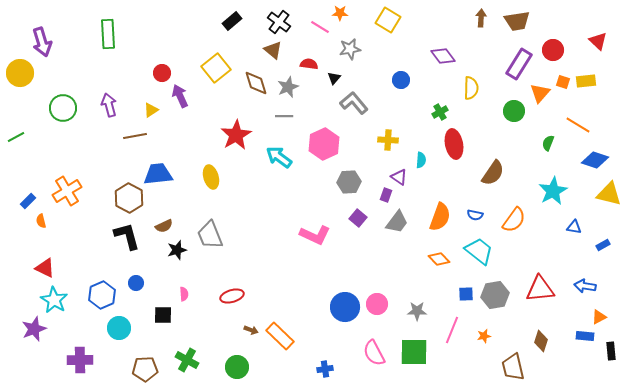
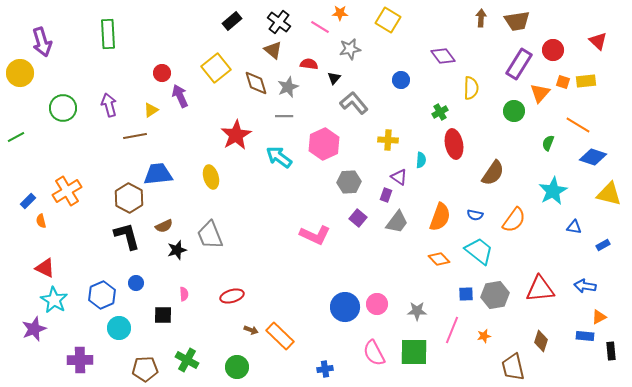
blue diamond at (595, 160): moved 2 px left, 3 px up
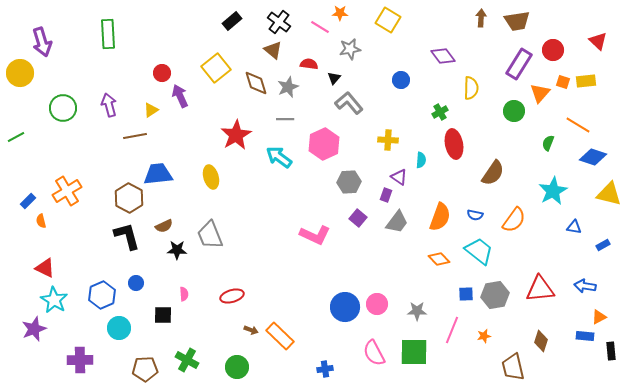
gray L-shape at (354, 103): moved 5 px left
gray line at (284, 116): moved 1 px right, 3 px down
black star at (177, 250): rotated 18 degrees clockwise
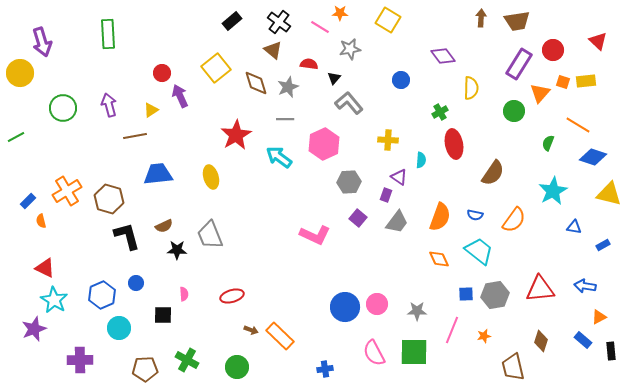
brown hexagon at (129, 198): moved 20 px left, 1 px down; rotated 12 degrees counterclockwise
orange diamond at (439, 259): rotated 20 degrees clockwise
blue rectangle at (585, 336): moved 2 px left, 4 px down; rotated 36 degrees clockwise
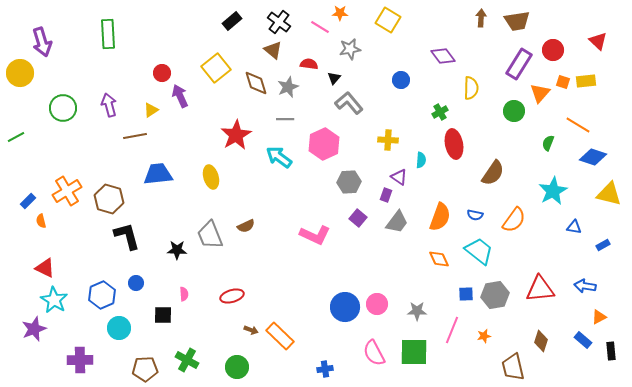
brown semicircle at (164, 226): moved 82 px right
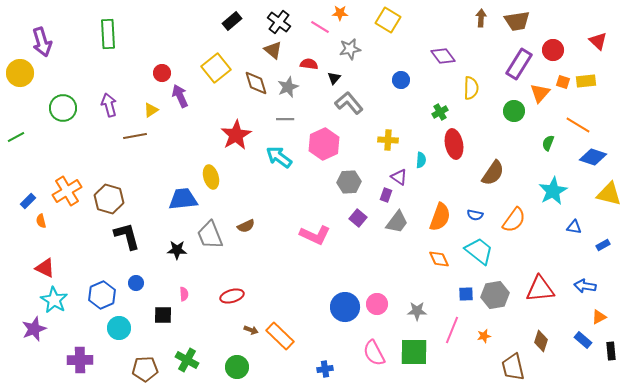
blue trapezoid at (158, 174): moved 25 px right, 25 px down
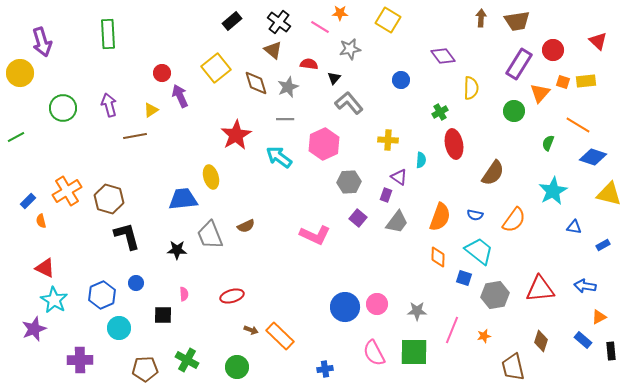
orange diamond at (439, 259): moved 1 px left, 2 px up; rotated 25 degrees clockwise
blue square at (466, 294): moved 2 px left, 16 px up; rotated 21 degrees clockwise
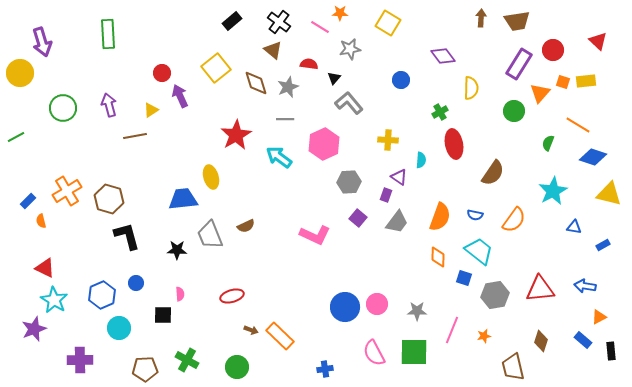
yellow square at (388, 20): moved 3 px down
pink semicircle at (184, 294): moved 4 px left
